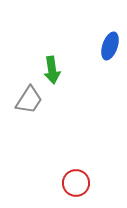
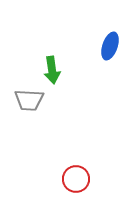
gray trapezoid: rotated 60 degrees clockwise
red circle: moved 4 px up
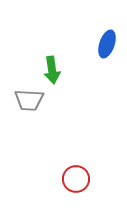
blue ellipse: moved 3 px left, 2 px up
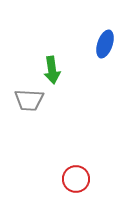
blue ellipse: moved 2 px left
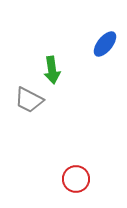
blue ellipse: rotated 20 degrees clockwise
gray trapezoid: rotated 24 degrees clockwise
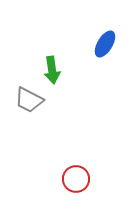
blue ellipse: rotated 8 degrees counterclockwise
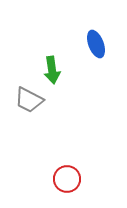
blue ellipse: moved 9 px left; rotated 52 degrees counterclockwise
red circle: moved 9 px left
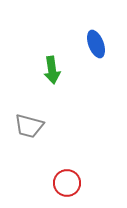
gray trapezoid: moved 26 px down; rotated 12 degrees counterclockwise
red circle: moved 4 px down
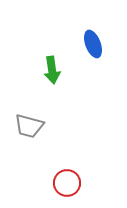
blue ellipse: moved 3 px left
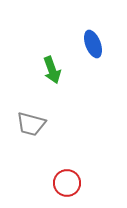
green arrow: rotated 12 degrees counterclockwise
gray trapezoid: moved 2 px right, 2 px up
